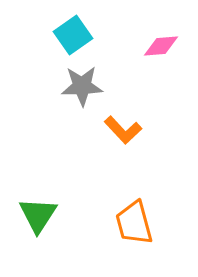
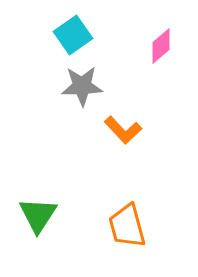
pink diamond: rotated 36 degrees counterclockwise
orange trapezoid: moved 7 px left, 3 px down
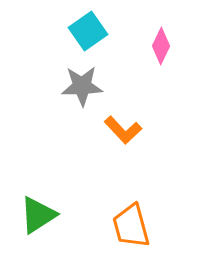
cyan square: moved 15 px right, 4 px up
pink diamond: rotated 24 degrees counterclockwise
green triangle: rotated 24 degrees clockwise
orange trapezoid: moved 4 px right
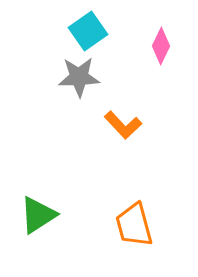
gray star: moved 3 px left, 9 px up
orange L-shape: moved 5 px up
orange trapezoid: moved 3 px right, 1 px up
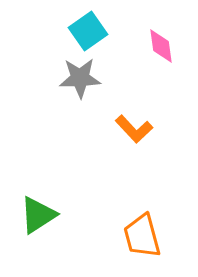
pink diamond: rotated 33 degrees counterclockwise
gray star: moved 1 px right, 1 px down
orange L-shape: moved 11 px right, 4 px down
orange trapezoid: moved 8 px right, 11 px down
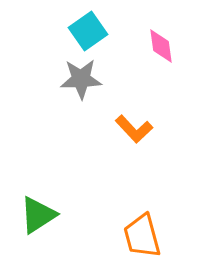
gray star: moved 1 px right, 1 px down
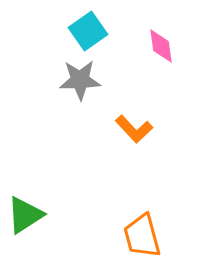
gray star: moved 1 px left, 1 px down
green triangle: moved 13 px left
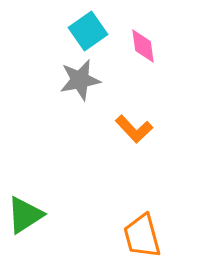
pink diamond: moved 18 px left
gray star: rotated 9 degrees counterclockwise
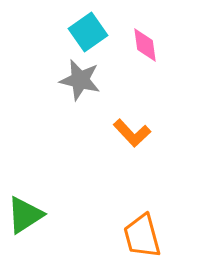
cyan square: moved 1 px down
pink diamond: moved 2 px right, 1 px up
gray star: rotated 24 degrees clockwise
orange L-shape: moved 2 px left, 4 px down
